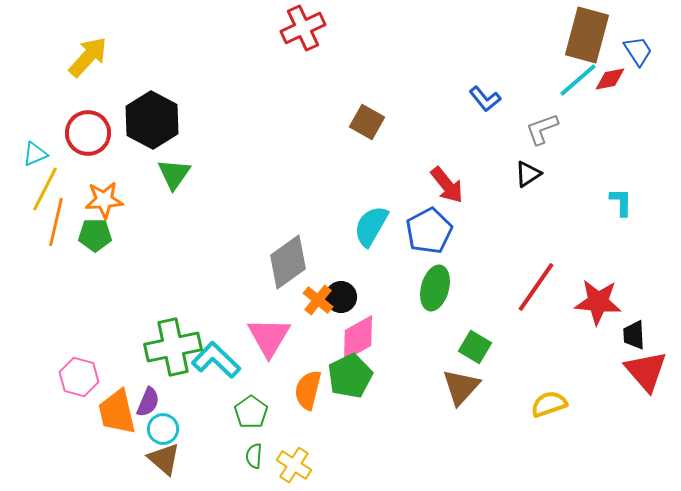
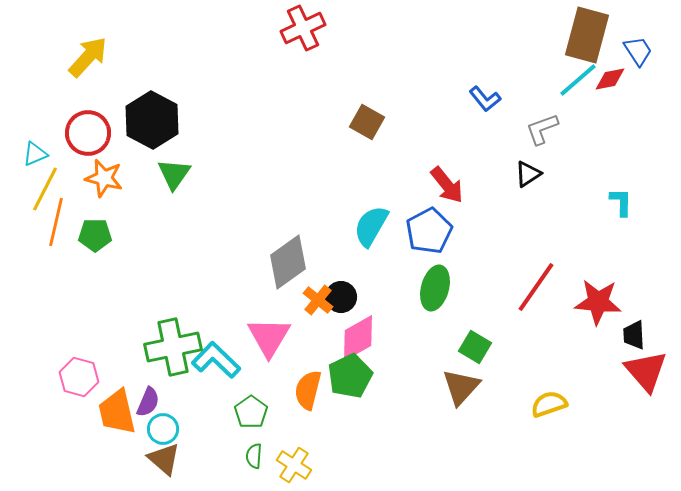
orange star at (104, 200): moved 22 px up; rotated 18 degrees clockwise
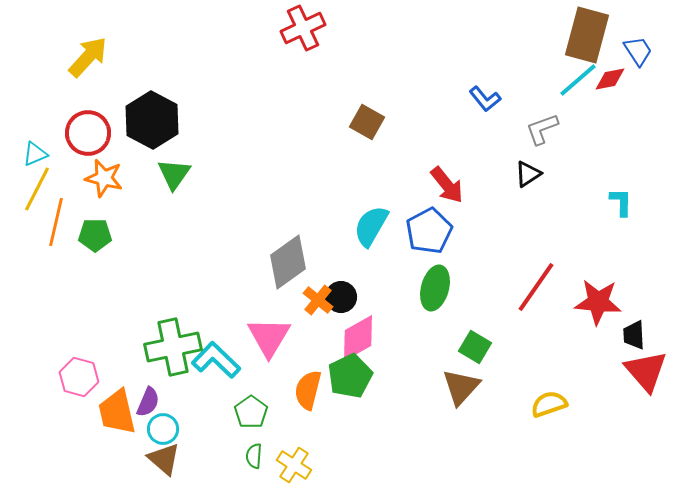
yellow line at (45, 189): moved 8 px left
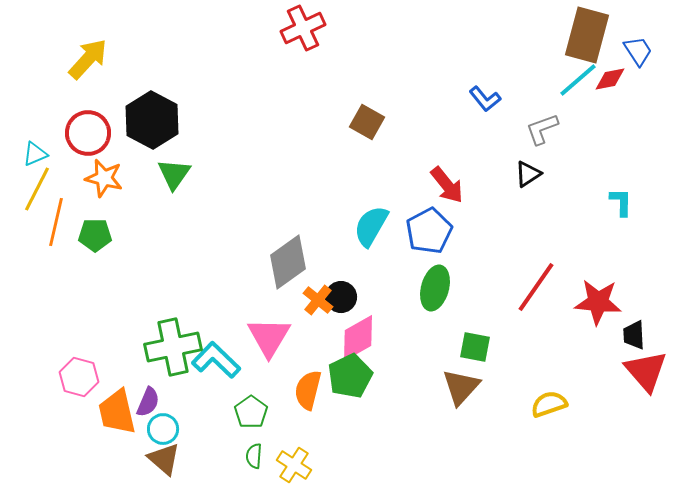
yellow arrow at (88, 57): moved 2 px down
green square at (475, 347): rotated 20 degrees counterclockwise
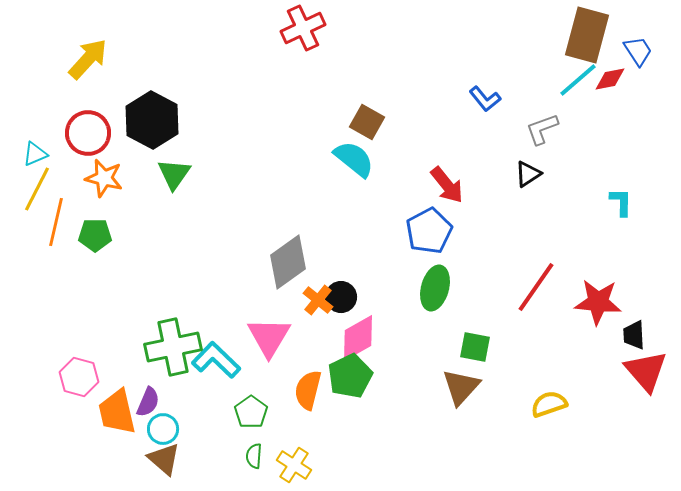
cyan semicircle at (371, 226): moved 17 px left, 67 px up; rotated 99 degrees clockwise
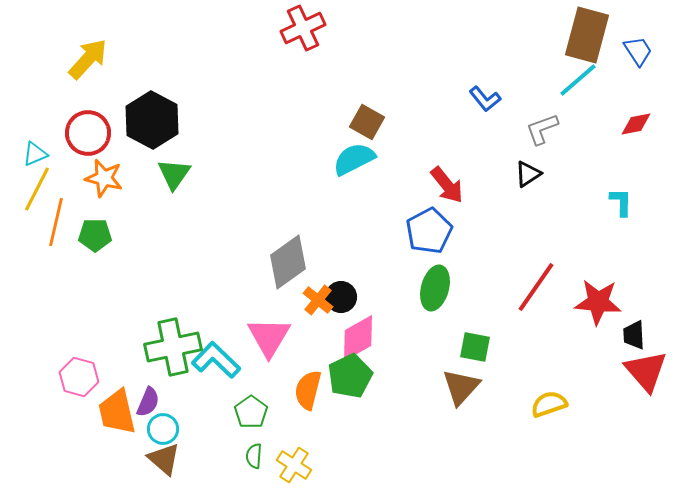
red diamond at (610, 79): moved 26 px right, 45 px down
cyan semicircle at (354, 159): rotated 66 degrees counterclockwise
